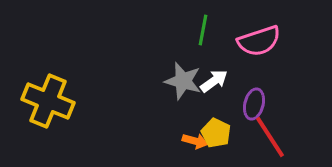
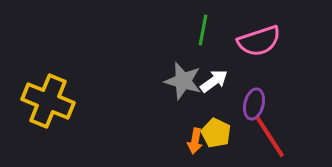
orange arrow: rotated 85 degrees clockwise
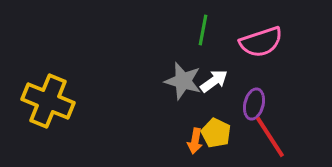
pink semicircle: moved 2 px right, 1 px down
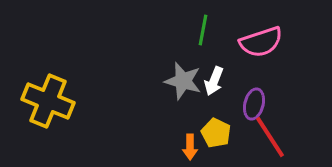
white arrow: rotated 148 degrees clockwise
orange arrow: moved 5 px left, 6 px down; rotated 10 degrees counterclockwise
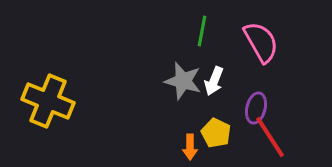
green line: moved 1 px left, 1 px down
pink semicircle: rotated 102 degrees counterclockwise
purple ellipse: moved 2 px right, 4 px down
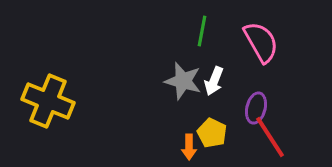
yellow pentagon: moved 4 px left
orange arrow: moved 1 px left
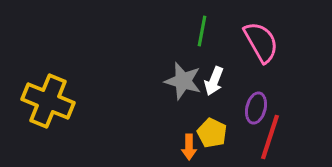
red line: rotated 51 degrees clockwise
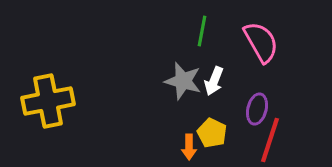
yellow cross: rotated 33 degrees counterclockwise
purple ellipse: moved 1 px right, 1 px down
red line: moved 3 px down
